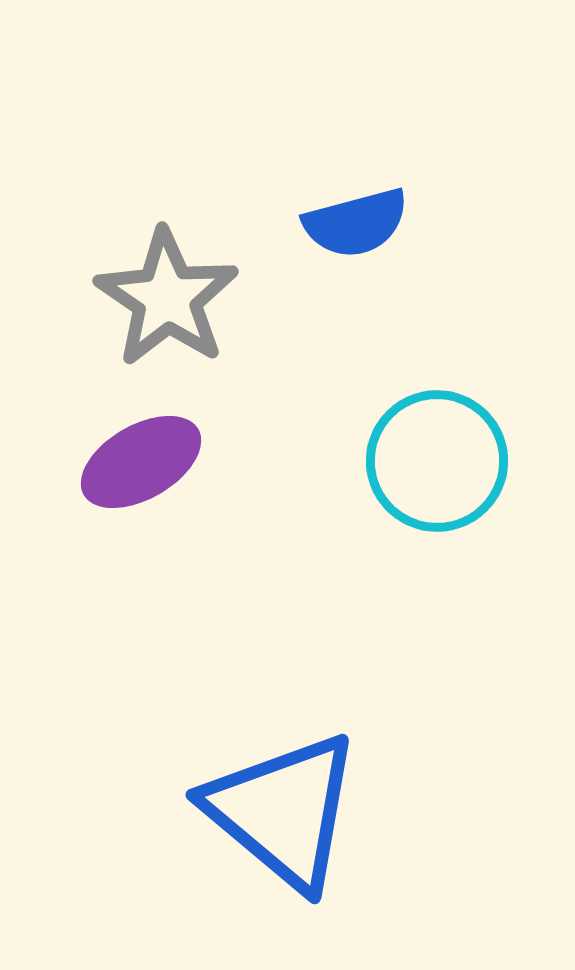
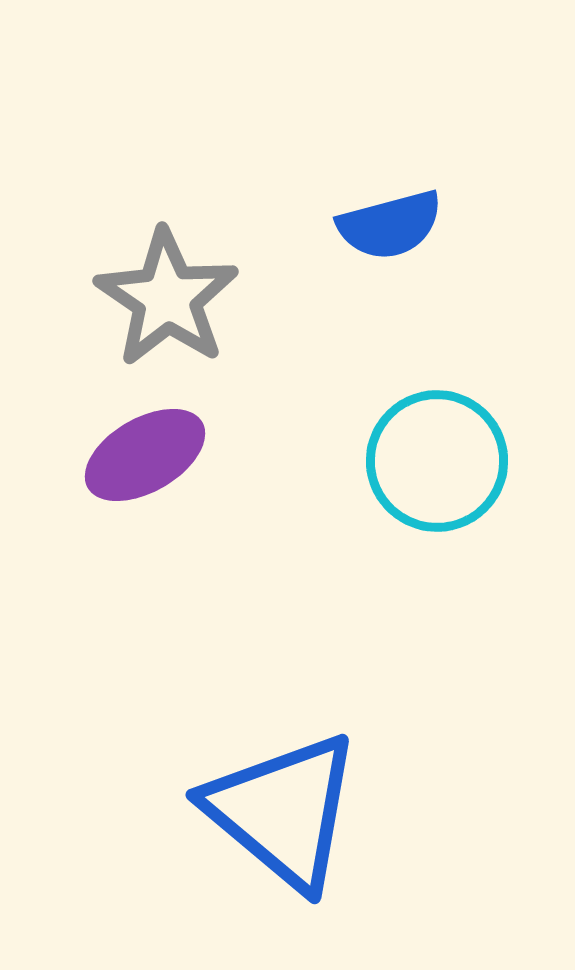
blue semicircle: moved 34 px right, 2 px down
purple ellipse: moved 4 px right, 7 px up
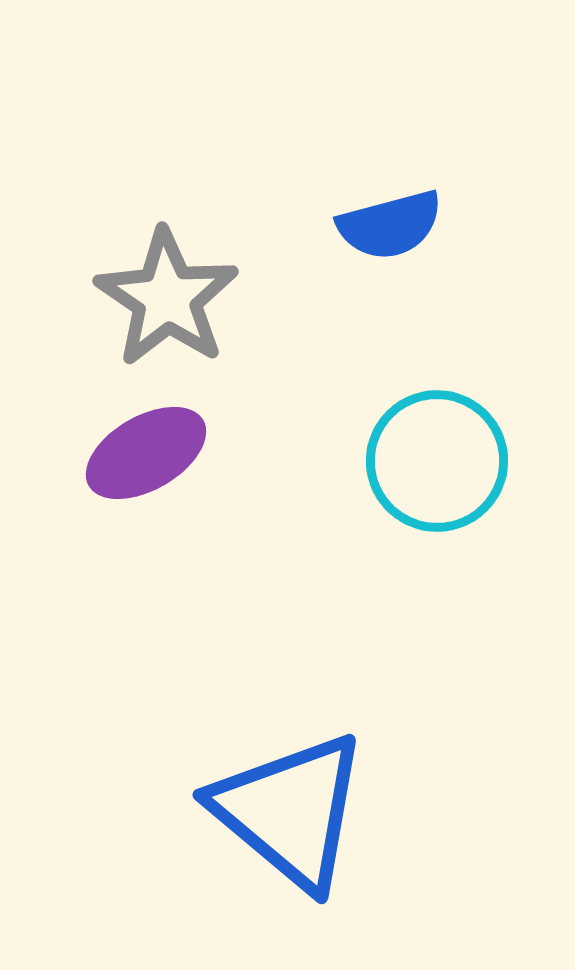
purple ellipse: moved 1 px right, 2 px up
blue triangle: moved 7 px right
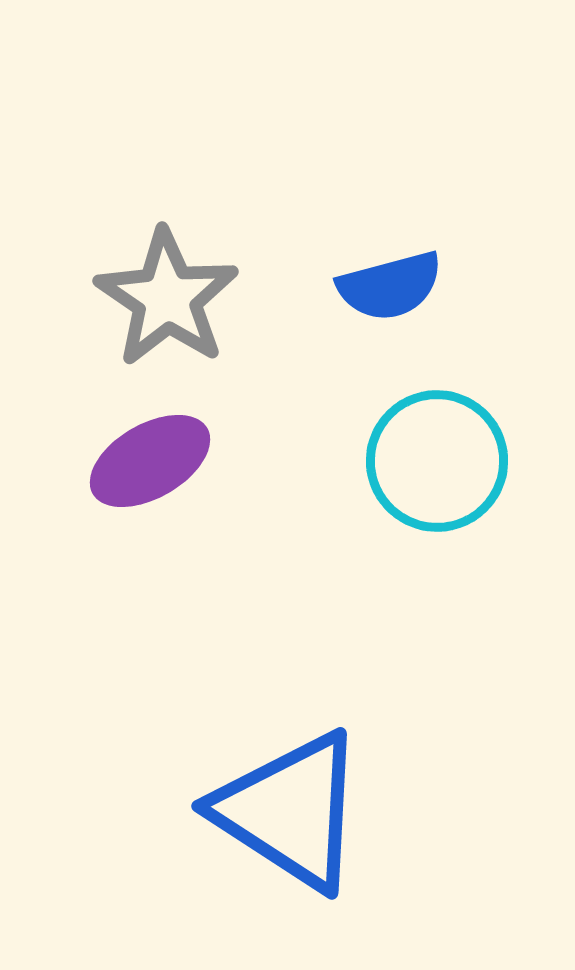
blue semicircle: moved 61 px down
purple ellipse: moved 4 px right, 8 px down
blue triangle: rotated 7 degrees counterclockwise
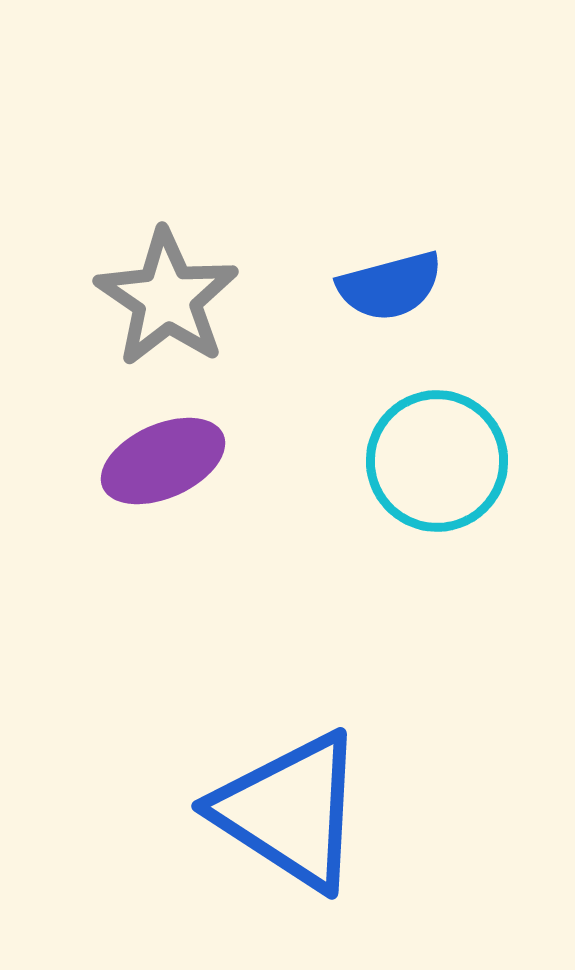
purple ellipse: moved 13 px right; rotated 6 degrees clockwise
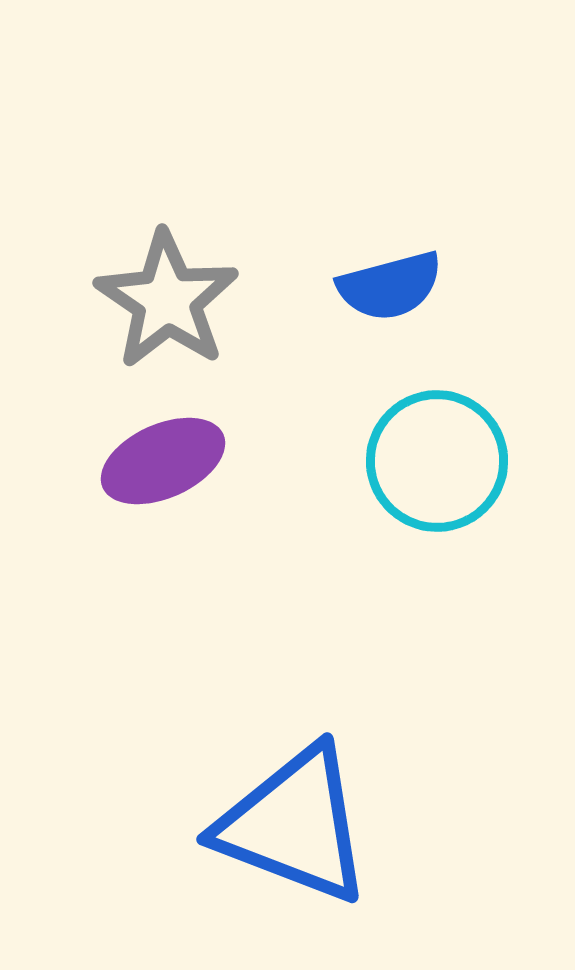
gray star: moved 2 px down
blue triangle: moved 4 px right, 14 px down; rotated 12 degrees counterclockwise
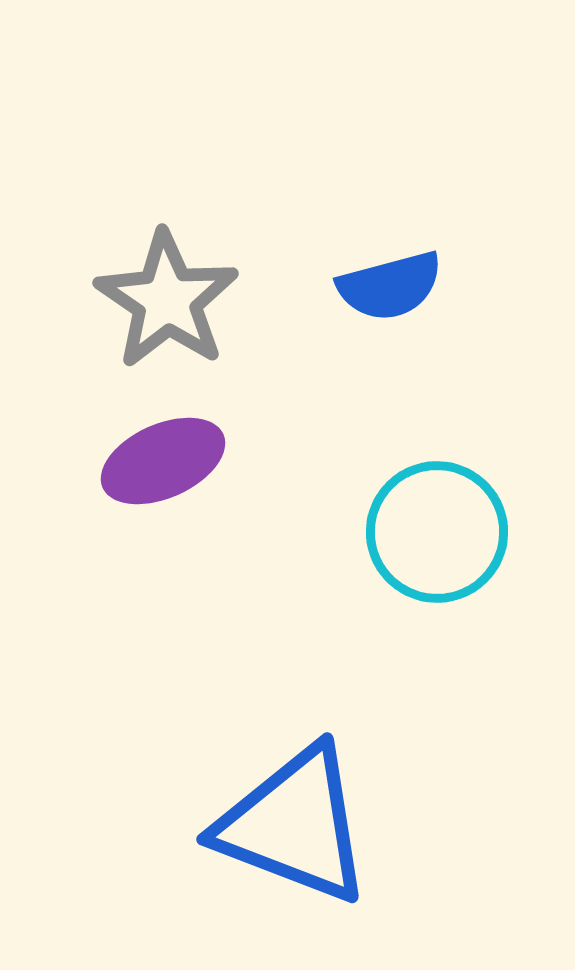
cyan circle: moved 71 px down
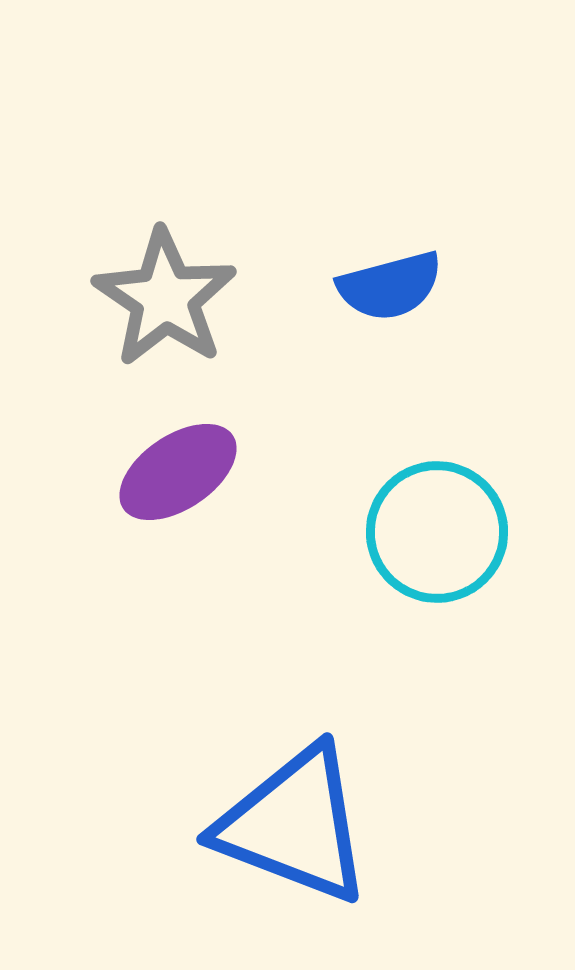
gray star: moved 2 px left, 2 px up
purple ellipse: moved 15 px right, 11 px down; rotated 10 degrees counterclockwise
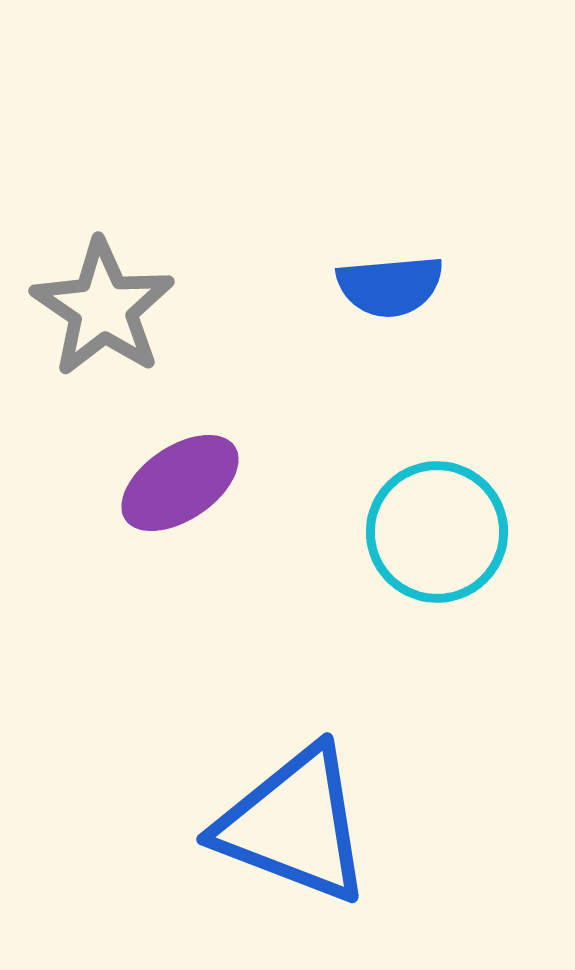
blue semicircle: rotated 10 degrees clockwise
gray star: moved 62 px left, 10 px down
purple ellipse: moved 2 px right, 11 px down
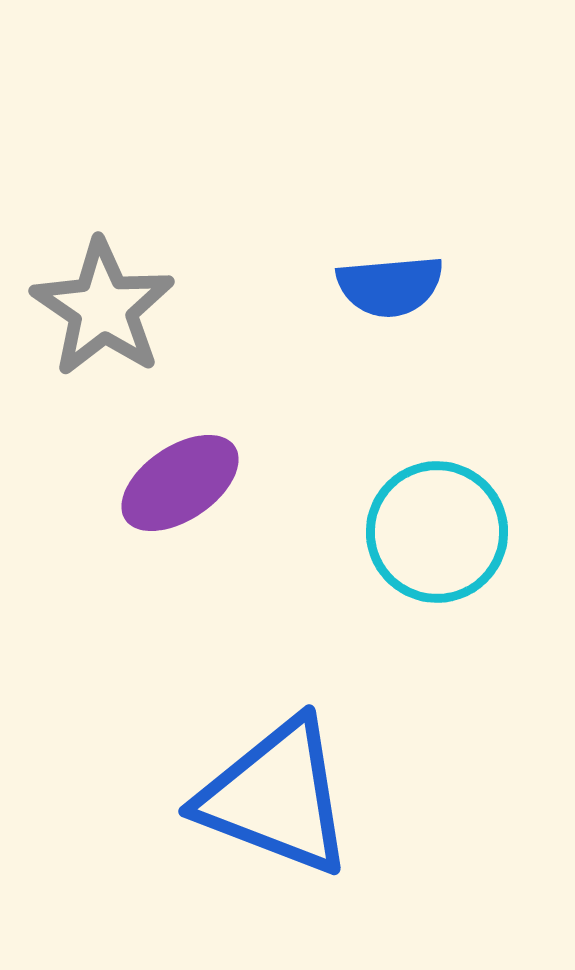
blue triangle: moved 18 px left, 28 px up
